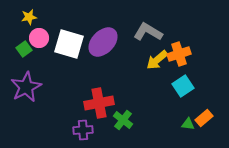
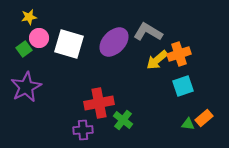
purple ellipse: moved 11 px right
cyan square: rotated 15 degrees clockwise
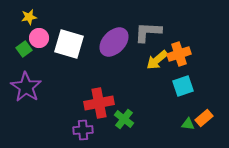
gray L-shape: rotated 28 degrees counterclockwise
purple star: rotated 12 degrees counterclockwise
green cross: moved 1 px right, 1 px up
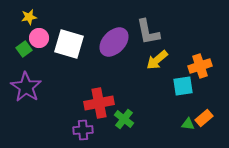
gray L-shape: rotated 104 degrees counterclockwise
orange cross: moved 21 px right, 12 px down
cyan square: rotated 10 degrees clockwise
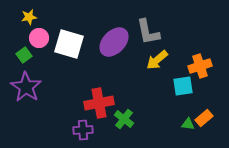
green square: moved 6 px down
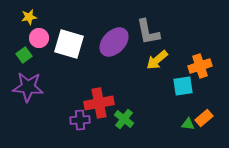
purple star: moved 2 px right; rotated 28 degrees counterclockwise
purple cross: moved 3 px left, 10 px up
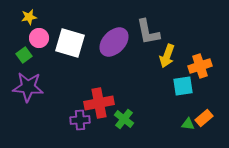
white square: moved 1 px right, 1 px up
yellow arrow: moved 10 px right, 4 px up; rotated 30 degrees counterclockwise
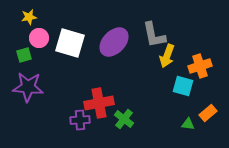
gray L-shape: moved 6 px right, 3 px down
green square: rotated 21 degrees clockwise
cyan square: rotated 25 degrees clockwise
orange rectangle: moved 4 px right, 5 px up
